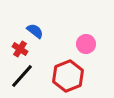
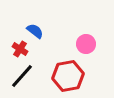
red hexagon: rotated 12 degrees clockwise
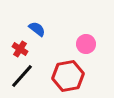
blue semicircle: moved 2 px right, 2 px up
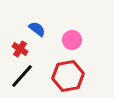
pink circle: moved 14 px left, 4 px up
